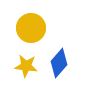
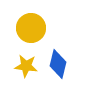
blue diamond: moved 1 px left, 1 px down; rotated 28 degrees counterclockwise
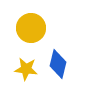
yellow star: moved 3 px down
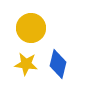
yellow star: moved 5 px up
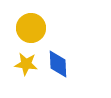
blue diamond: rotated 16 degrees counterclockwise
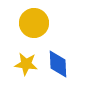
yellow circle: moved 3 px right, 5 px up
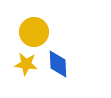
yellow circle: moved 9 px down
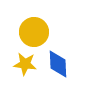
yellow star: moved 1 px left
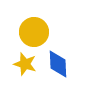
yellow star: rotated 10 degrees clockwise
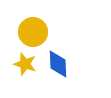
yellow circle: moved 1 px left
